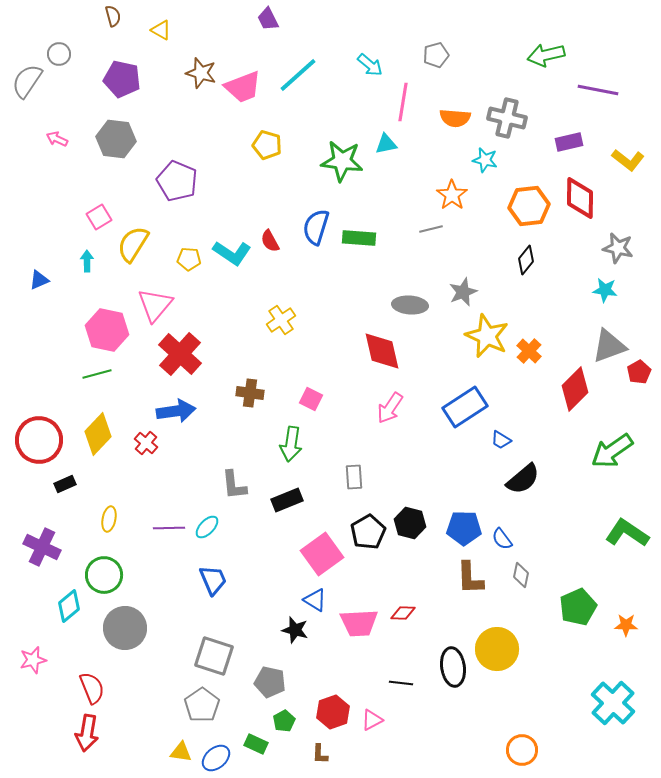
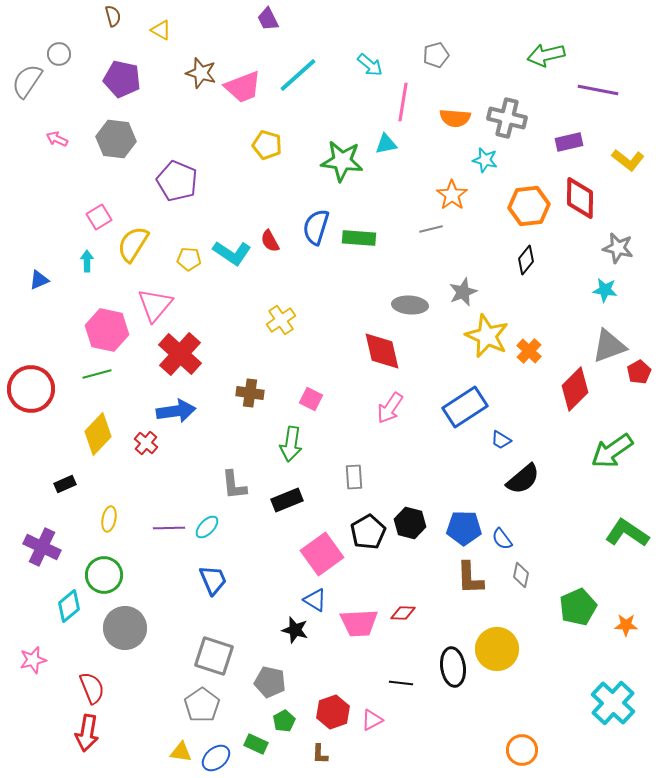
red circle at (39, 440): moved 8 px left, 51 px up
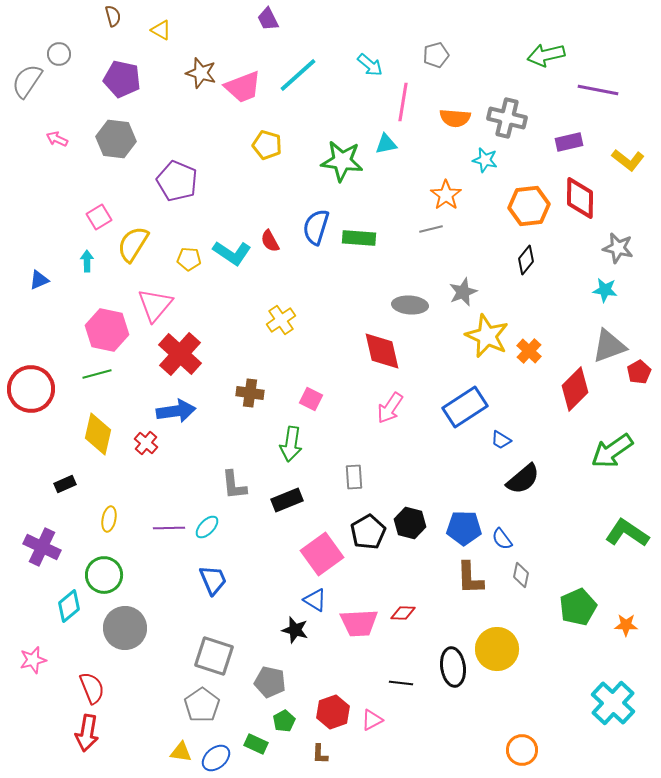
orange star at (452, 195): moved 6 px left
yellow diamond at (98, 434): rotated 30 degrees counterclockwise
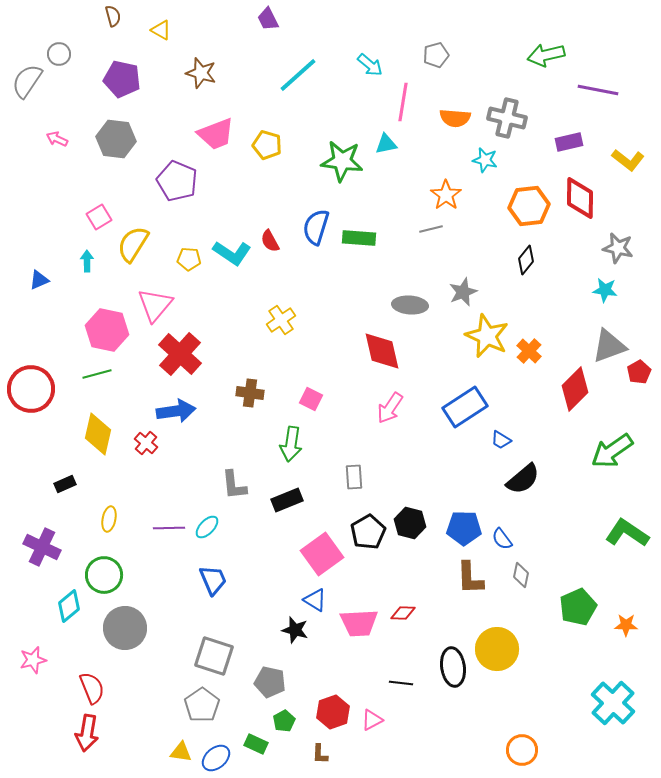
pink trapezoid at (243, 87): moved 27 px left, 47 px down
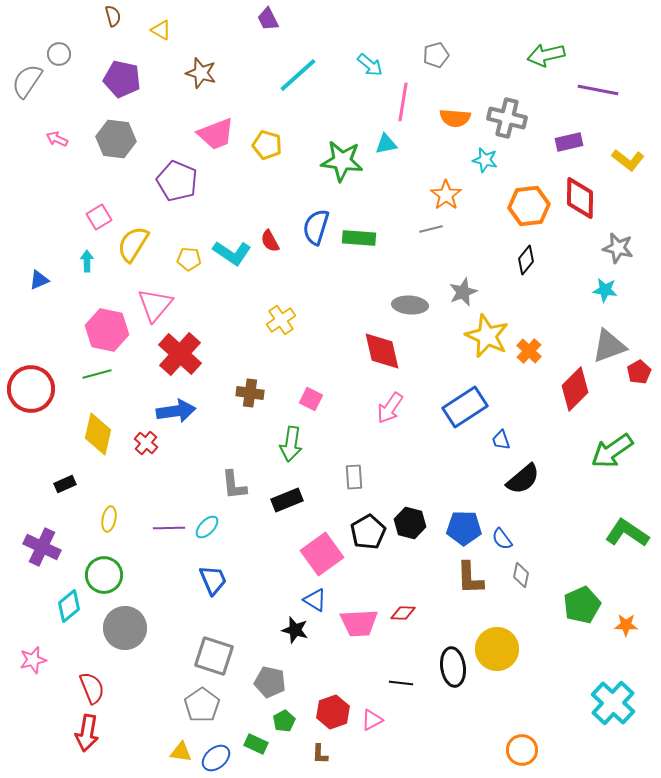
blue trapezoid at (501, 440): rotated 40 degrees clockwise
green pentagon at (578, 607): moved 4 px right, 2 px up
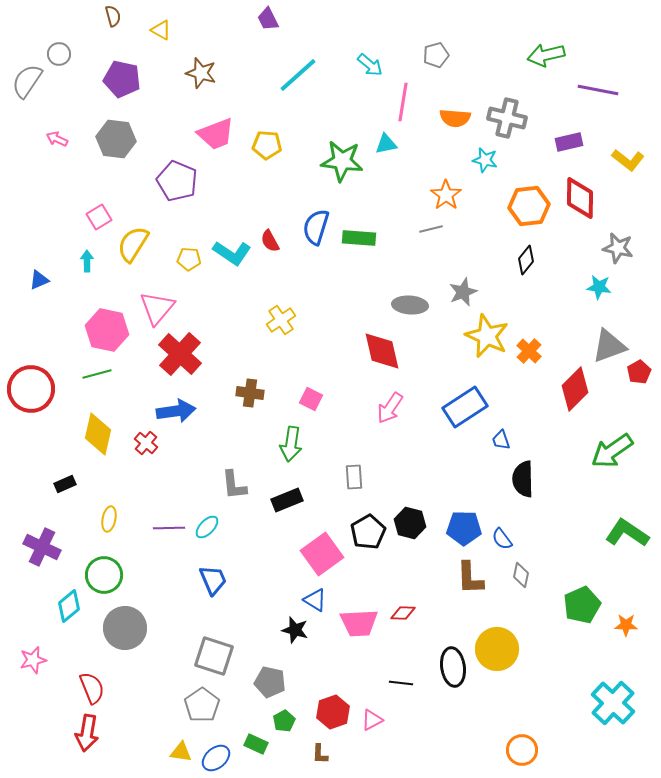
yellow pentagon at (267, 145): rotated 12 degrees counterclockwise
cyan star at (605, 290): moved 6 px left, 3 px up
pink triangle at (155, 305): moved 2 px right, 3 px down
black semicircle at (523, 479): rotated 129 degrees clockwise
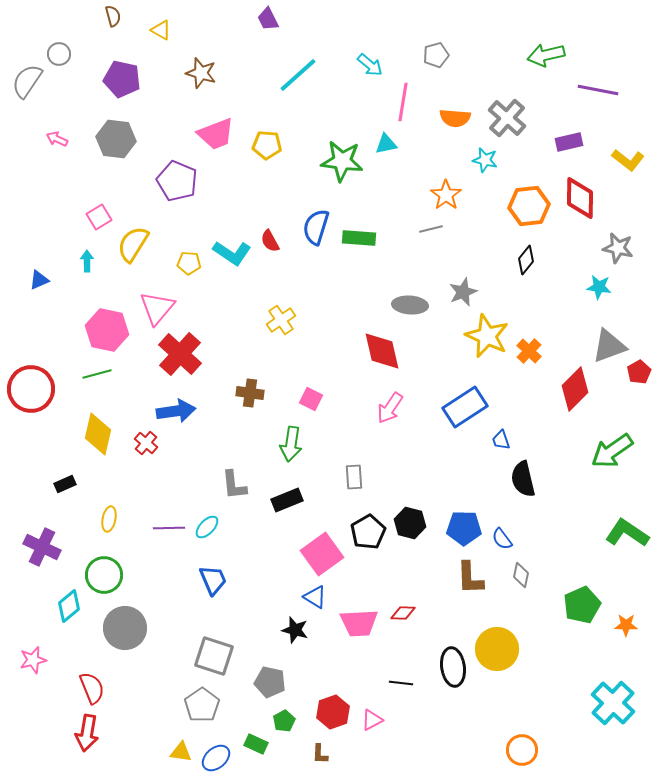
gray cross at (507, 118): rotated 27 degrees clockwise
yellow pentagon at (189, 259): moved 4 px down
black semicircle at (523, 479): rotated 12 degrees counterclockwise
blue triangle at (315, 600): moved 3 px up
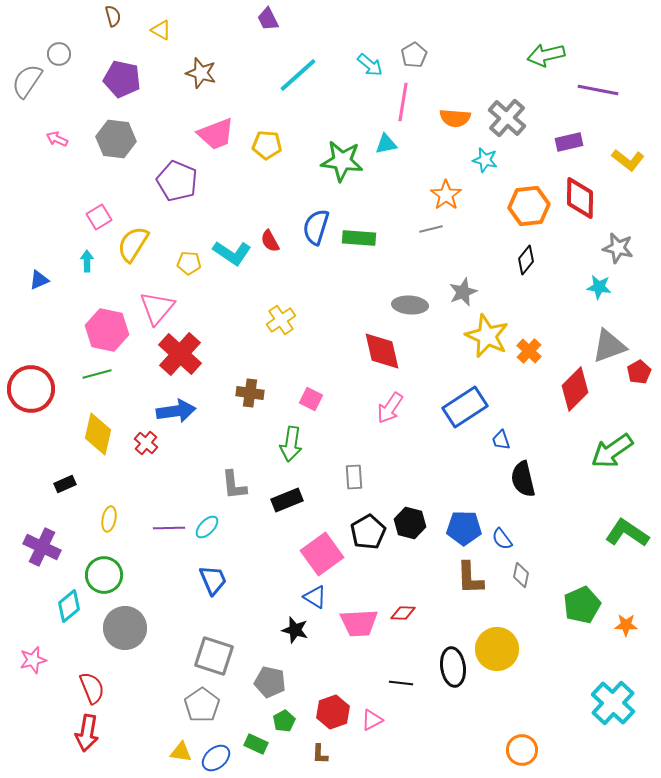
gray pentagon at (436, 55): moved 22 px left; rotated 15 degrees counterclockwise
